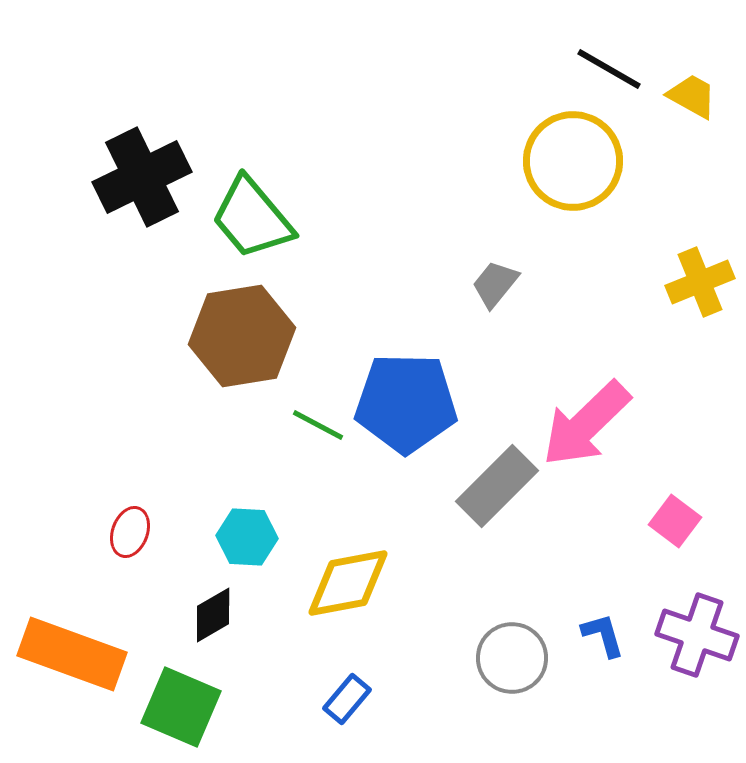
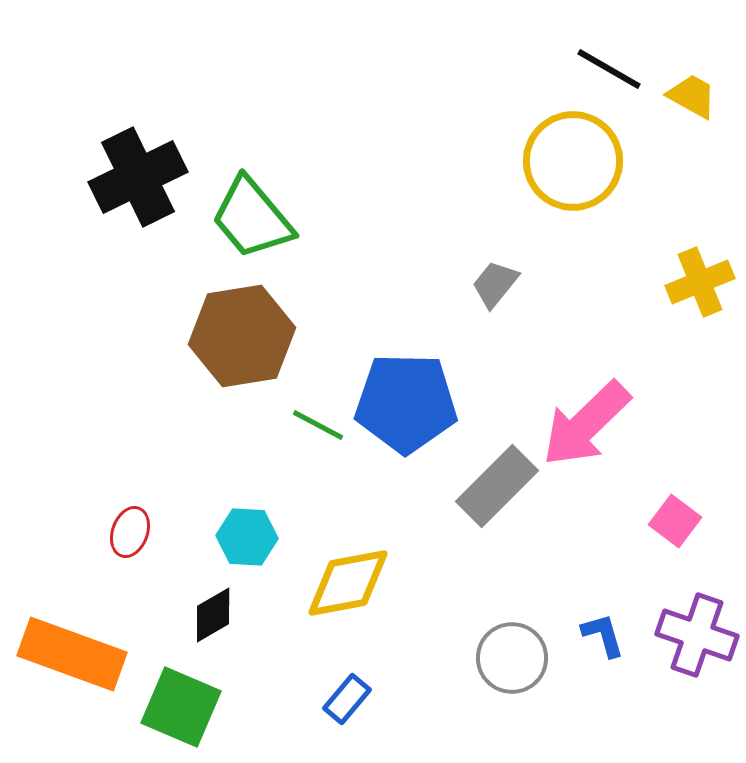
black cross: moved 4 px left
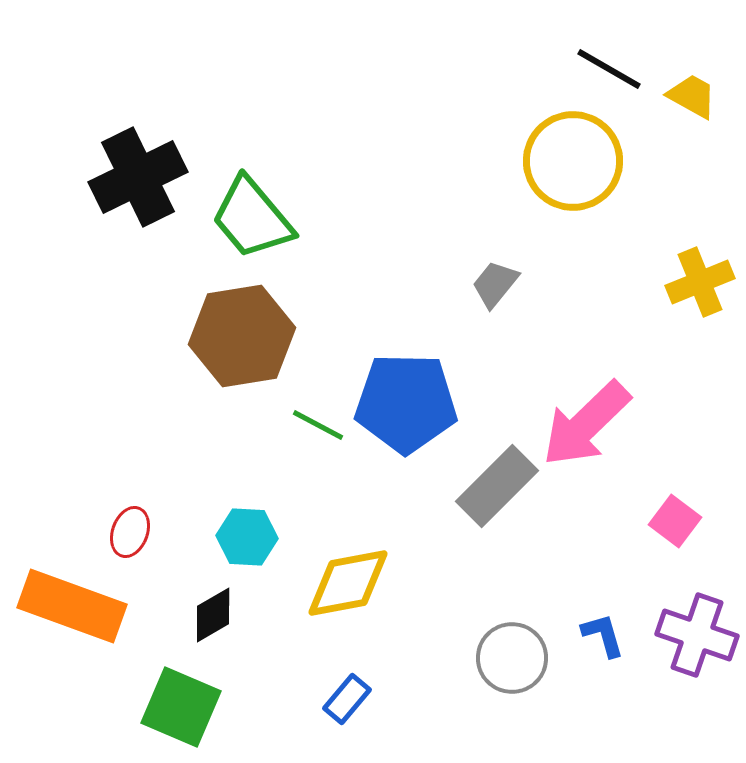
orange rectangle: moved 48 px up
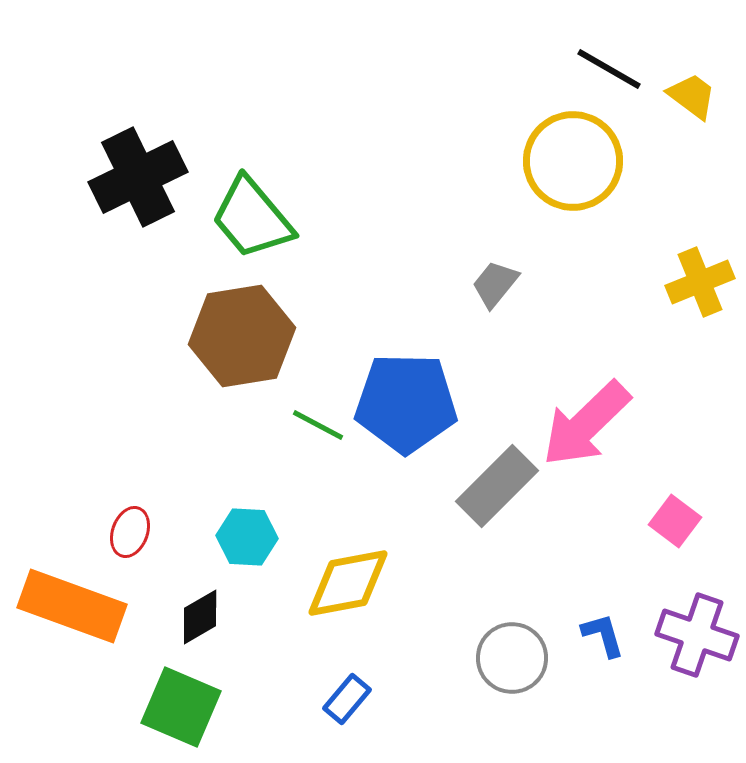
yellow trapezoid: rotated 8 degrees clockwise
black diamond: moved 13 px left, 2 px down
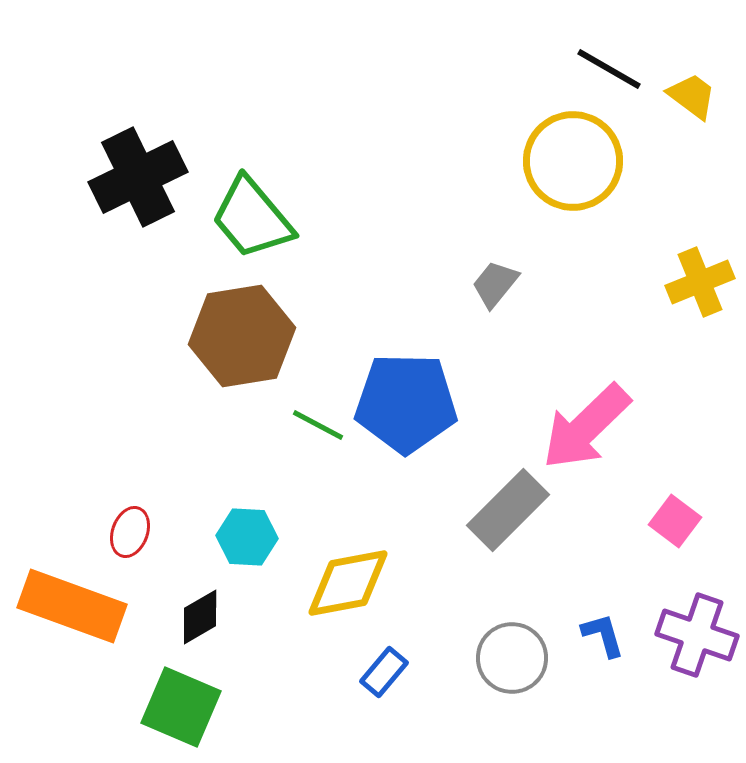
pink arrow: moved 3 px down
gray rectangle: moved 11 px right, 24 px down
blue rectangle: moved 37 px right, 27 px up
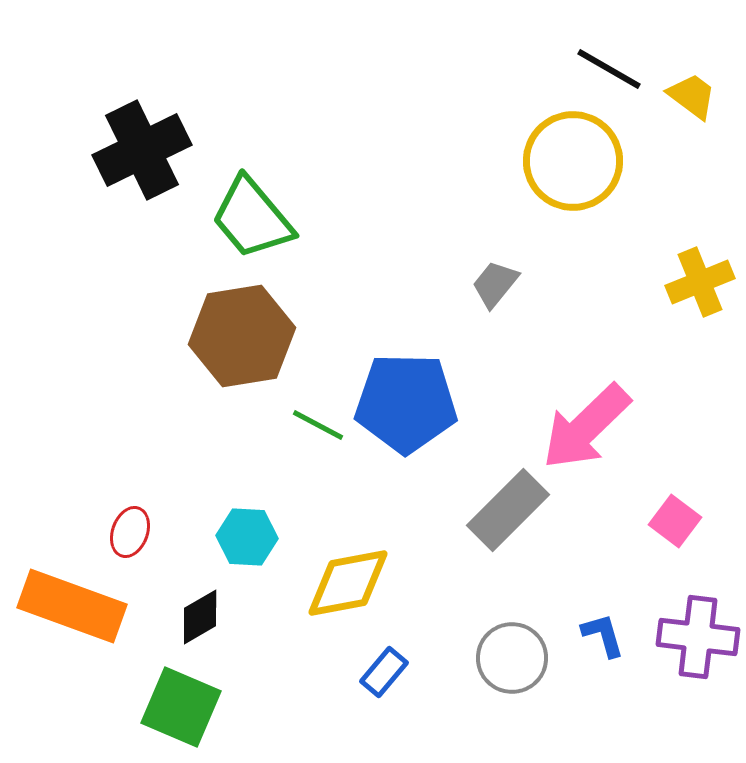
black cross: moved 4 px right, 27 px up
purple cross: moved 1 px right, 2 px down; rotated 12 degrees counterclockwise
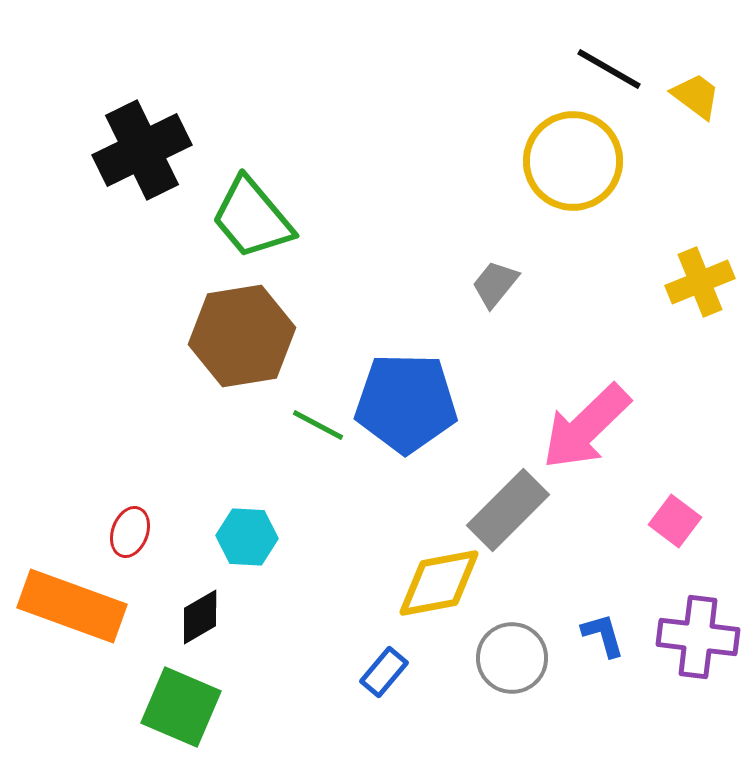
yellow trapezoid: moved 4 px right
yellow diamond: moved 91 px right
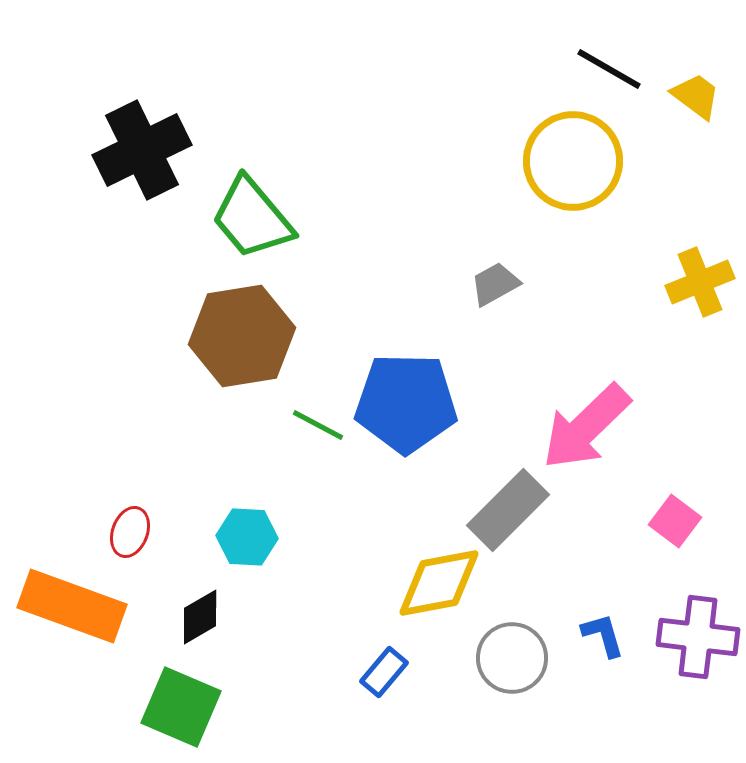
gray trapezoid: rotated 22 degrees clockwise
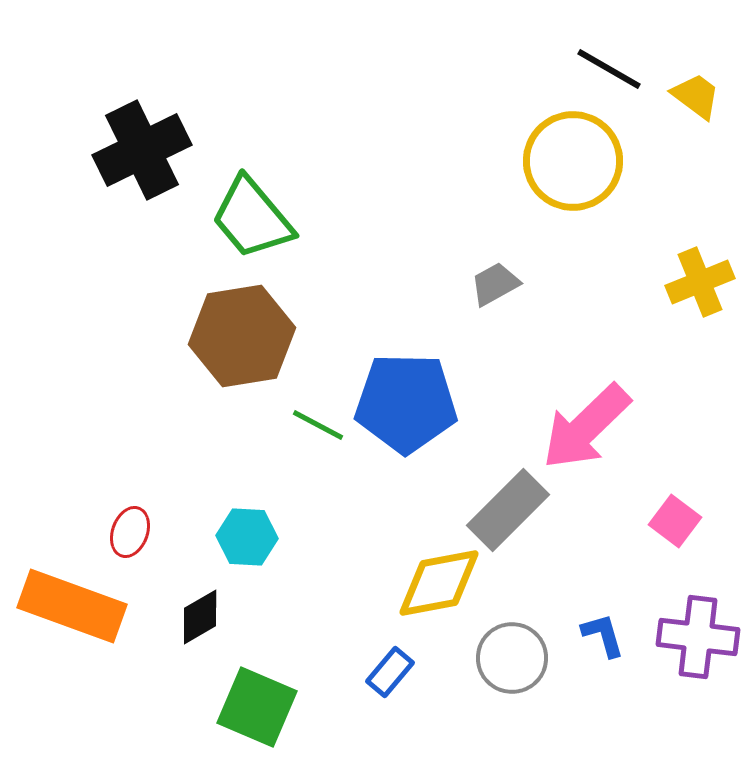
blue rectangle: moved 6 px right
green square: moved 76 px right
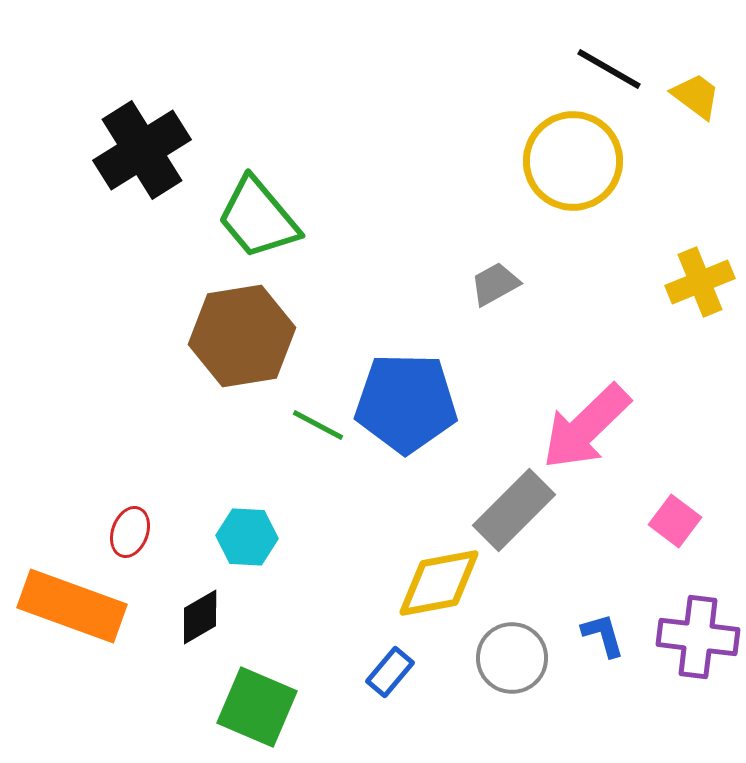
black cross: rotated 6 degrees counterclockwise
green trapezoid: moved 6 px right
gray rectangle: moved 6 px right
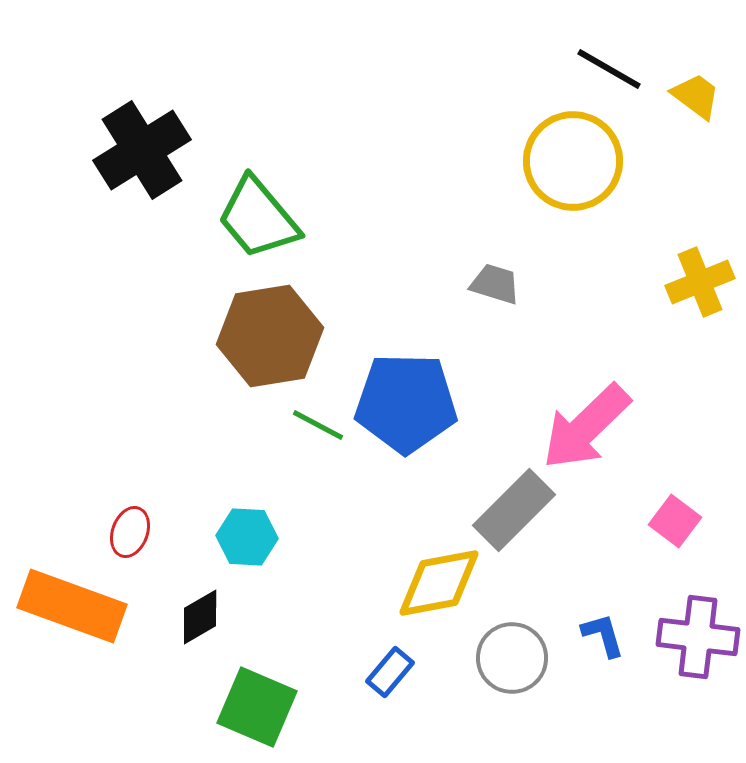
gray trapezoid: rotated 46 degrees clockwise
brown hexagon: moved 28 px right
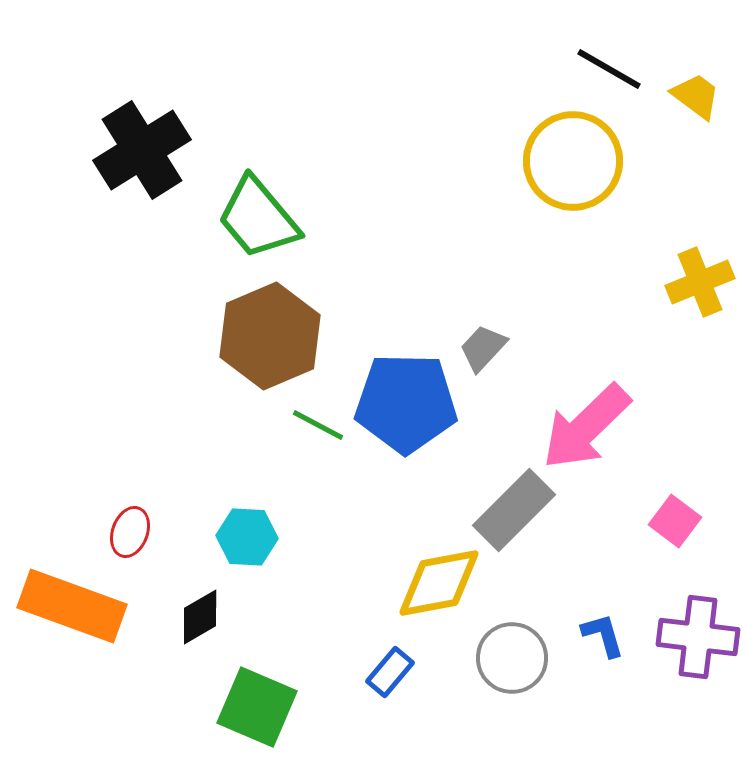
gray trapezoid: moved 12 px left, 64 px down; rotated 64 degrees counterclockwise
brown hexagon: rotated 14 degrees counterclockwise
